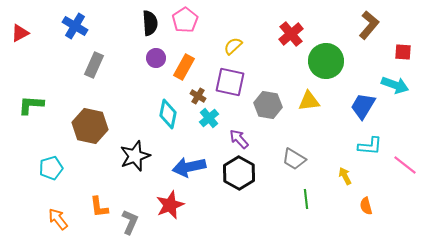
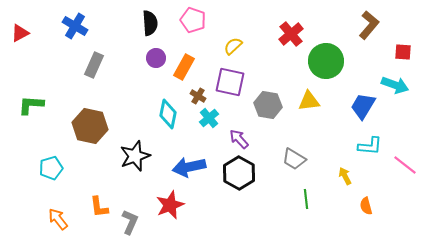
pink pentagon: moved 8 px right; rotated 20 degrees counterclockwise
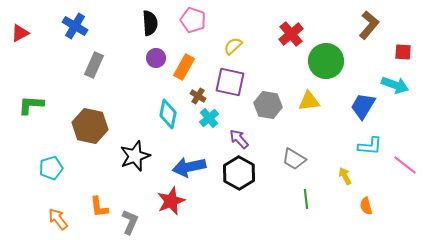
red star: moved 1 px right, 4 px up
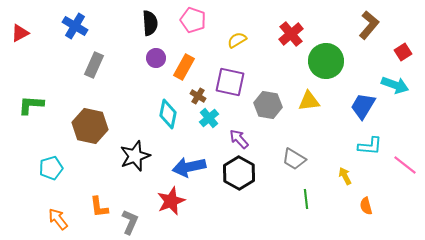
yellow semicircle: moved 4 px right, 6 px up; rotated 12 degrees clockwise
red square: rotated 36 degrees counterclockwise
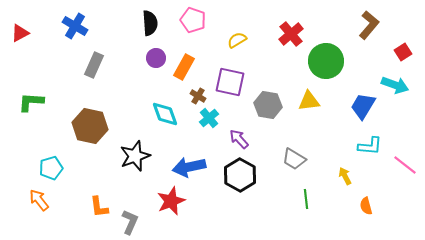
green L-shape: moved 3 px up
cyan diamond: moved 3 px left; rotated 32 degrees counterclockwise
black hexagon: moved 1 px right, 2 px down
orange arrow: moved 19 px left, 19 px up
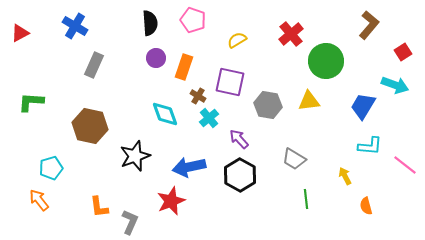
orange rectangle: rotated 10 degrees counterclockwise
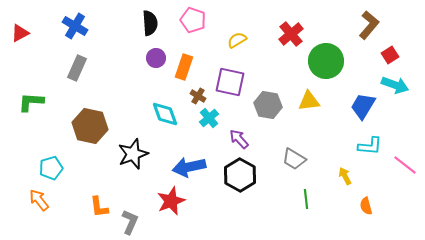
red square: moved 13 px left, 3 px down
gray rectangle: moved 17 px left, 3 px down
black star: moved 2 px left, 2 px up
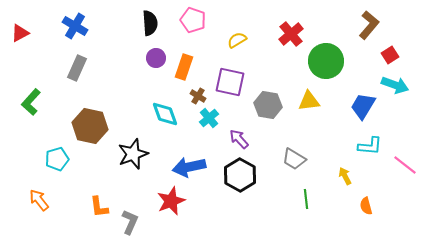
green L-shape: rotated 52 degrees counterclockwise
cyan pentagon: moved 6 px right, 9 px up
